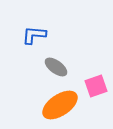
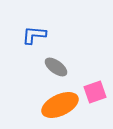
pink square: moved 1 px left, 6 px down
orange ellipse: rotated 9 degrees clockwise
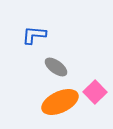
pink square: rotated 25 degrees counterclockwise
orange ellipse: moved 3 px up
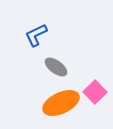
blue L-shape: moved 2 px right; rotated 30 degrees counterclockwise
orange ellipse: moved 1 px right, 1 px down
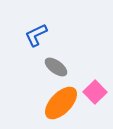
orange ellipse: rotated 21 degrees counterclockwise
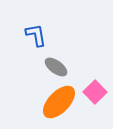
blue L-shape: rotated 105 degrees clockwise
orange ellipse: moved 2 px left, 1 px up
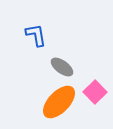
gray ellipse: moved 6 px right
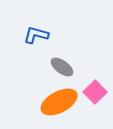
blue L-shape: rotated 65 degrees counterclockwise
orange ellipse: rotated 18 degrees clockwise
